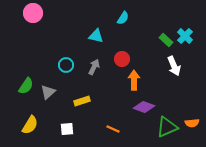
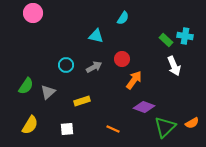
cyan cross: rotated 35 degrees counterclockwise
gray arrow: rotated 35 degrees clockwise
orange arrow: rotated 36 degrees clockwise
orange semicircle: rotated 24 degrees counterclockwise
green triangle: moved 2 px left; rotated 20 degrees counterclockwise
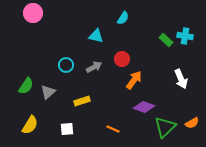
white arrow: moved 7 px right, 13 px down
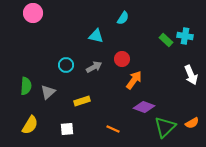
white arrow: moved 10 px right, 4 px up
green semicircle: rotated 30 degrees counterclockwise
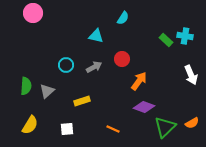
orange arrow: moved 5 px right, 1 px down
gray triangle: moved 1 px left, 1 px up
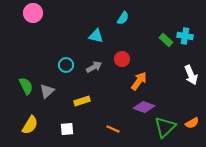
green semicircle: rotated 30 degrees counterclockwise
